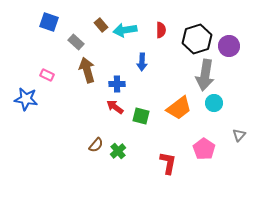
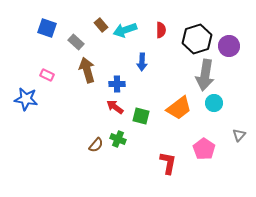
blue square: moved 2 px left, 6 px down
cyan arrow: rotated 10 degrees counterclockwise
green cross: moved 12 px up; rotated 28 degrees counterclockwise
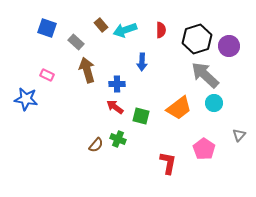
gray arrow: rotated 124 degrees clockwise
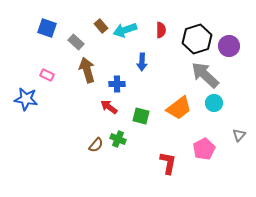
brown rectangle: moved 1 px down
red arrow: moved 6 px left
pink pentagon: rotated 10 degrees clockwise
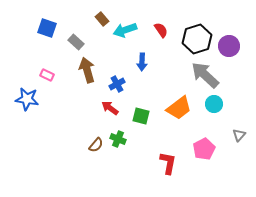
brown rectangle: moved 1 px right, 7 px up
red semicircle: rotated 35 degrees counterclockwise
blue cross: rotated 28 degrees counterclockwise
blue star: moved 1 px right
cyan circle: moved 1 px down
red arrow: moved 1 px right, 1 px down
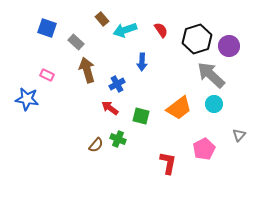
gray arrow: moved 6 px right
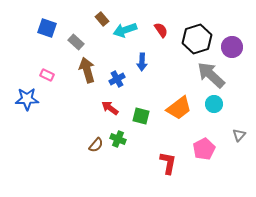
purple circle: moved 3 px right, 1 px down
blue cross: moved 5 px up
blue star: rotated 10 degrees counterclockwise
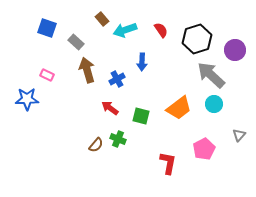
purple circle: moved 3 px right, 3 px down
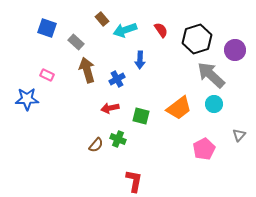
blue arrow: moved 2 px left, 2 px up
red arrow: rotated 48 degrees counterclockwise
red L-shape: moved 34 px left, 18 px down
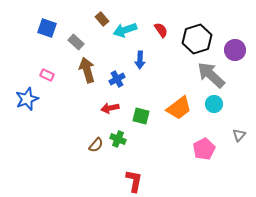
blue star: rotated 20 degrees counterclockwise
